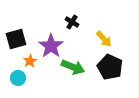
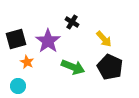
purple star: moved 3 px left, 5 px up
orange star: moved 3 px left, 1 px down; rotated 16 degrees counterclockwise
cyan circle: moved 8 px down
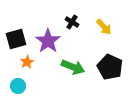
yellow arrow: moved 12 px up
orange star: rotated 16 degrees clockwise
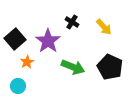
black square: moved 1 px left; rotated 25 degrees counterclockwise
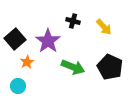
black cross: moved 1 px right, 1 px up; rotated 16 degrees counterclockwise
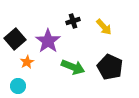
black cross: rotated 32 degrees counterclockwise
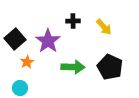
black cross: rotated 16 degrees clockwise
green arrow: rotated 20 degrees counterclockwise
cyan circle: moved 2 px right, 2 px down
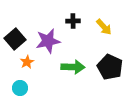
purple star: rotated 25 degrees clockwise
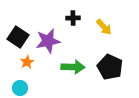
black cross: moved 3 px up
black square: moved 3 px right, 2 px up; rotated 15 degrees counterclockwise
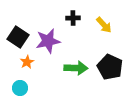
yellow arrow: moved 2 px up
green arrow: moved 3 px right, 1 px down
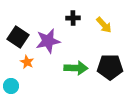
orange star: rotated 16 degrees counterclockwise
black pentagon: rotated 25 degrees counterclockwise
cyan circle: moved 9 px left, 2 px up
